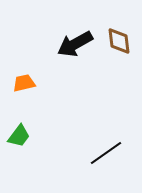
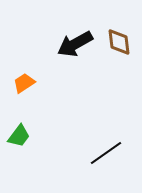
brown diamond: moved 1 px down
orange trapezoid: rotated 20 degrees counterclockwise
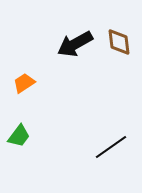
black line: moved 5 px right, 6 px up
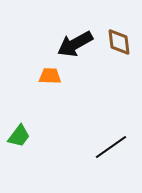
orange trapezoid: moved 26 px right, 7 px up; rotated 35 degrees clockwise
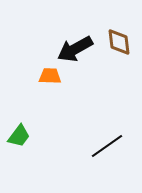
black arrow: moved 5 px down
black line: moved 4 px left, 1 px up
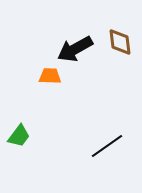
brown diamond: moved 1 px right
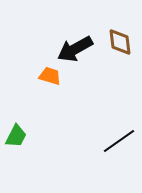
orange trapezoid: rotated 15 degrees clockwise
green trapezoid: moved 3 px left; rotated 10 degrees counterclockwise
black line: moved 12 px right, 5 px up
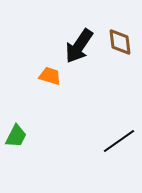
black arrow: moved 4 px right, 3 px up; rotated 27 degrees counterclockwise
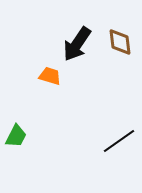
black arrow: moved 2 px left, 2 px up
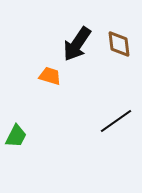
brown diamond: moved 1 px left, 2 px down
black line: moved 3 px left, 20 px up
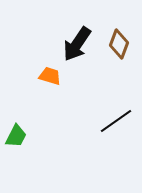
brown diamond: rotated 28 degrees clockwise
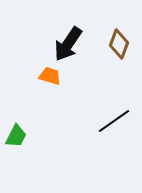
black arrow: moved 9 px left
black line: moved 2 px left
